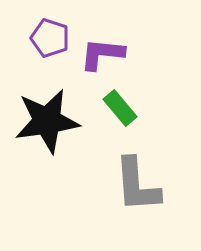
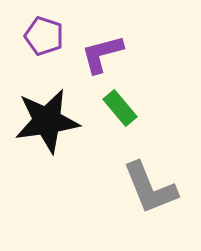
purple pentagon: moved 6 px left, 2 px up
purple L-shape: rotated 21 degrees counterclockwise
gray L-shape: moved 13 px right, 3 px down; rotated 18 degrees counterclockwise
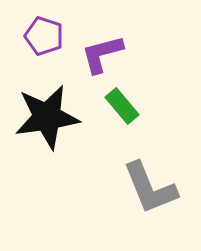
green rectangle: moved 2 px right, 2 px up
black star: moved 4 px up
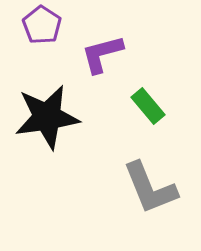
purple pentagon: moved 2 px left, 11 px up; rotated 15 degrees clockwise
green rectangle: moved 26 px right
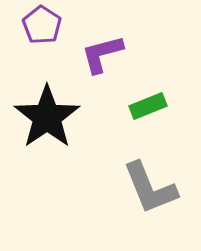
green rectangle: rotated 72 degrees counterclockwise
black star: rotated 26 degrees counterclockwise
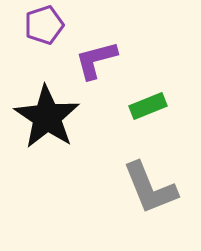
purple pentagon: moved 2 px right; rotated 21 degrees clockwise
purple L-shape: moved 6 px left, 6 px down
black star: rotated 4 degrees counterclockwise
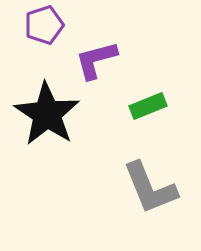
black star: moved 3 px up
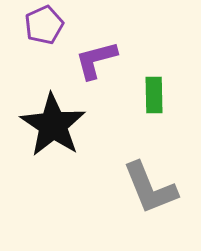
purple pentagon: rotated 6 degrees counterclockwise
green rectangle: moved 6 px right, 11 px up; rotated 69 degrees counterclockwise
black star: moved 6 px right, 11 px down
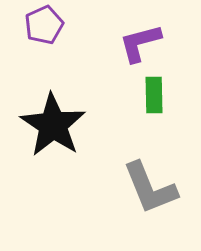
purple L-shape: moved 44 px right, 17 px up
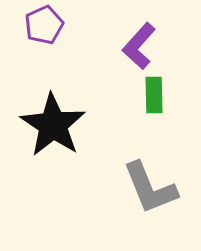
purple L-shape: moved 1 px left, 3 px down; rotated 33 degrees counterclockwise
